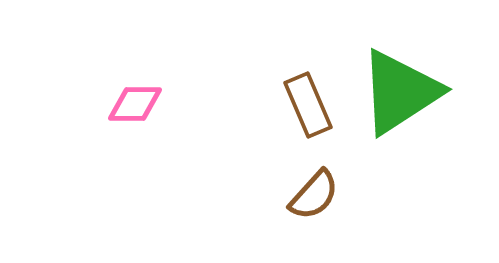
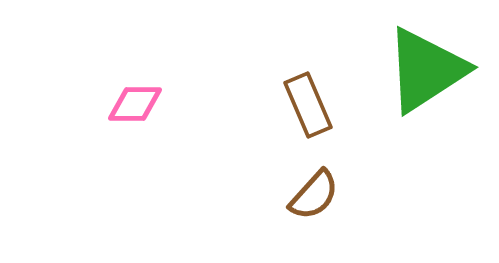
green triangle: moved 26 px right, 22 px up
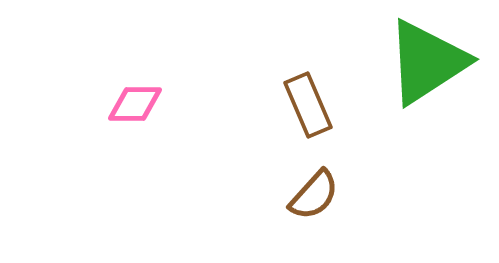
green triangle: moved 1 px right, 8 px up
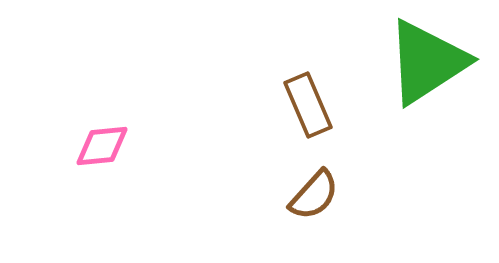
pink diamond: moved 33 px left, 42 px down; rotated 6 degrees counterclockwise
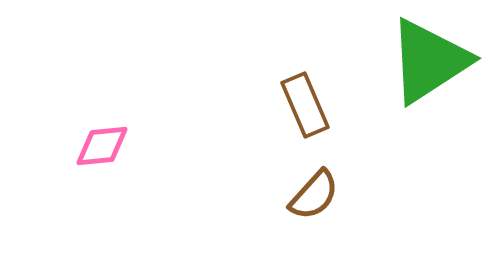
green triangle: moved 2 px right, 1 px up
brown rectangle: moved 3 px left
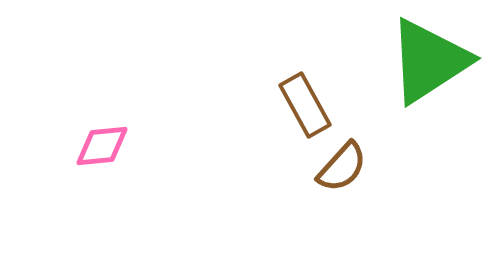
brown rectangle: rotated 6 degrees counterclockwise
brown semicircle: moved 28 px right, 28 px up
